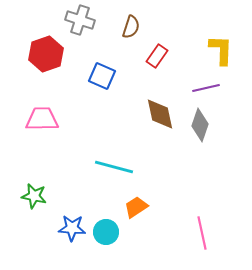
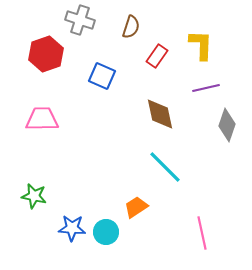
yellow L-shape: moved 20 px left, 5 px up
gray diamond: moved 27 px right
cyan line: moved 51 px right; rotated 30 degrees clockwise
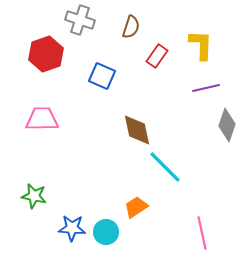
brown diamond: moved 23 px left, 16 px down
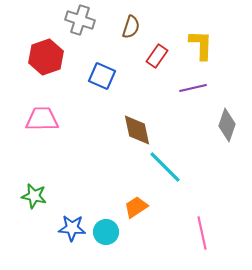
red hexagon: moved 3 px down
purple line: moved 13 px left
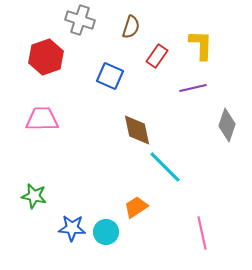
blue square: moved 8 px right
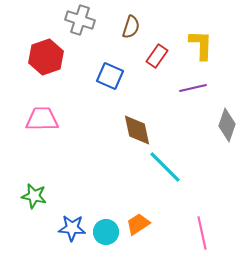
orange trapezoid: moved 2 px right, 17 px down
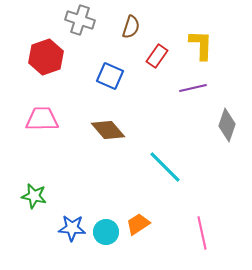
brown diamond: moved 29 px left; rotated 28 degrees counterclockwise
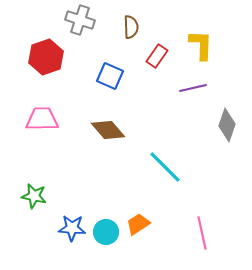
brown semicircle: rotated 20 degrees counterclockwise
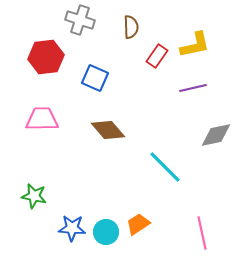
yellow L-shape: moved 6 px left; rotated 76 degrees clockwise
red hexagon: rotated 12 degrees clockwise
blue square: moved 15 px left, 2 px down
gray diamond: moved 11 px left, 10 px down; rotated 60 degrees clockwise
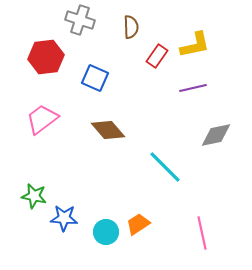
pink trapezoid: rotated 36 degrees counterclockwise
blue star: moved 8 px left, 10 px up
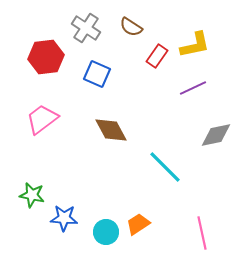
gray cross: moved 6 px right, 8 px down; rotated 16 degrees clockwise
brown semicircle: rotated 125 degrees clockwise
blue square: moved 2 px right, 4 px up
purple line: rotated 12 degrees counterclockwise
brown diamond: moved 3 px right; rotated 12 degrees clockwise
green star: moved 2 px left, 1 px up
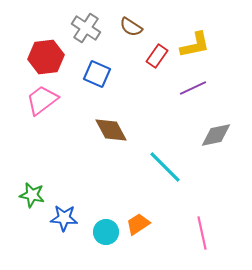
pink trapezoid: moved 19 px up
